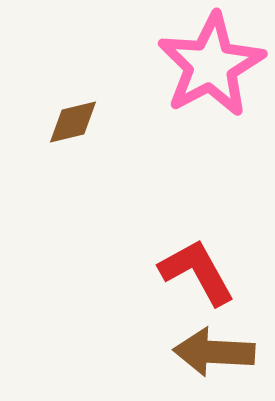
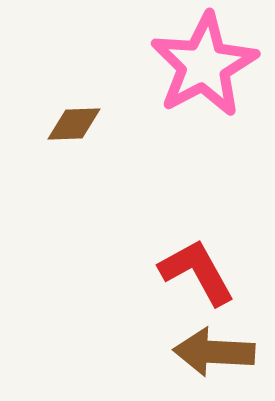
pink star: moved 7 px left
brown diamond: moved 1 px right, 2 px down; rotated 12 degrees clockwise
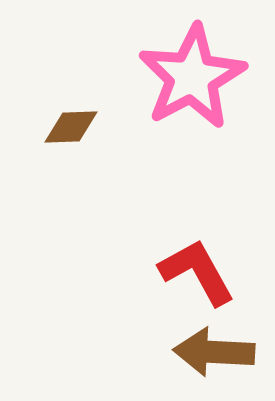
pink star: moved 12 px left, 12 px down
brown diamond: moved 3 px left, 3 px down
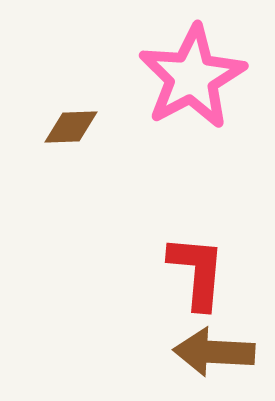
red L-shape: rotated 34 degrees clockwise
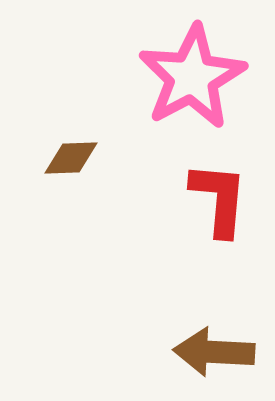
brown diamond: moved 31 px down
red L-shape: moved 22 px right, 73 px up
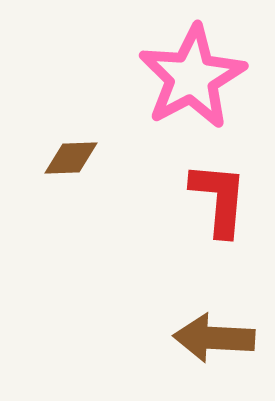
brown arrow: moved 14 px up
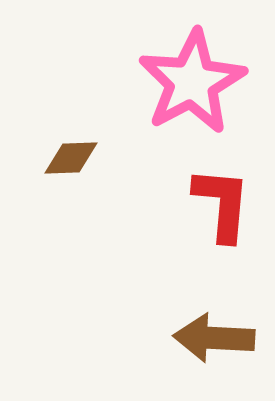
pink star: moved 5 px down
red L-shape: moved 3 px right, 5 px down
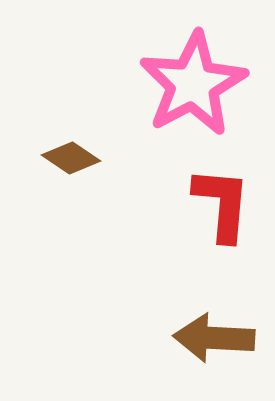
pink star: moved 1 px right, 2 px down
brown diamond: rotated 36 degrees clockwise
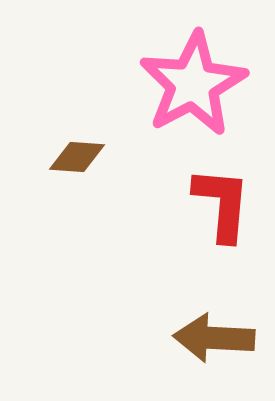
brown diamond: moved 6 px right, 1 px up; rotated 30 degrees counterclockwise
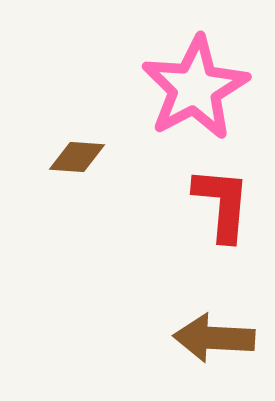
pink star: moved 2 px right, 4 px down
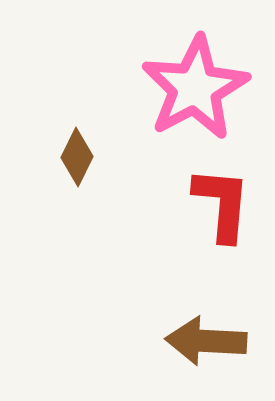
brown diamond: rotated 68 degrees counterclockwise
brown arrow: moved 8 px left, 3 px down
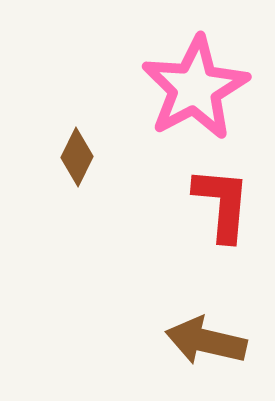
brown arrow: rotated 10 degrees clockwise
